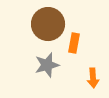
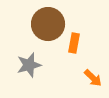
gray star: moved 18 px left
orange arrow: rotated 42 degrees counterclockwise
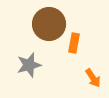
brown circle: moved 1 px right
orange arrow: rotated 12 degrees clockwise
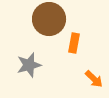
brown circle: moved 5 px up
orange arrow: moved 1 px right, 1 px down; rotated 12 degrees counterclockwise
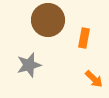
brown circle: moved 1 px left, 1 px down
orange rectangle: moved 10 px right, 5 px up
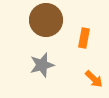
brown circle: moved 2 px left
gray star: moved 13 px right
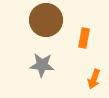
gray star: rotated 20 degrees clockwise
orange arrow: rotated 66 degrees clockwise
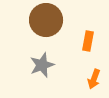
orange rectangle: moved 4 px right, 3 px down
gray star: rotated 25 degrees counterclockwise
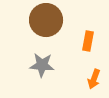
gray star: rotated 25 degrees clockwise
